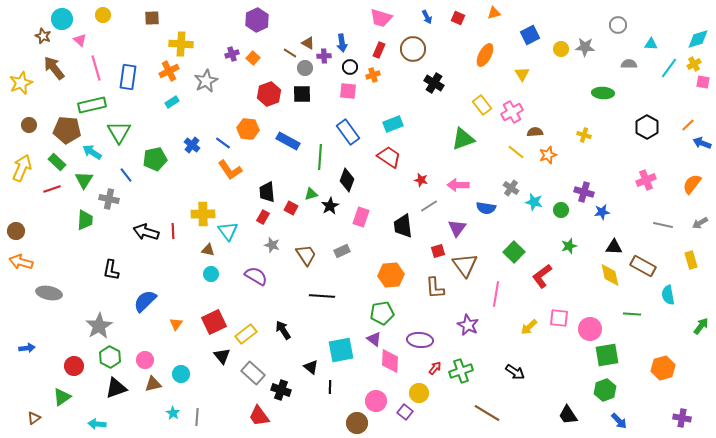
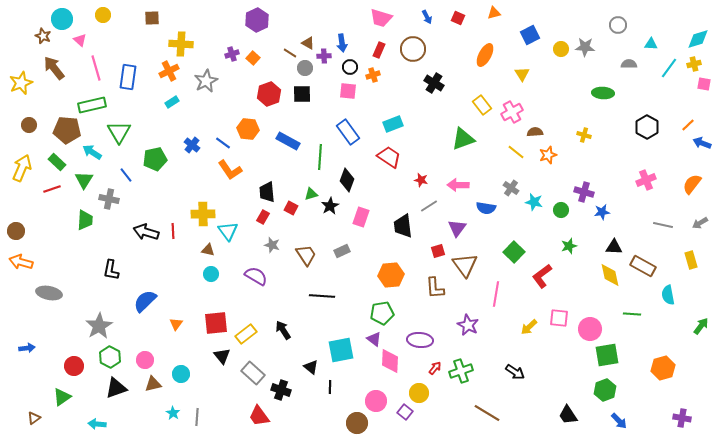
yellow cross at (694, 64): rotated 16 degrees clockwise
pink square at (703, 82): moved 1 px right, 2 px down
red square at (214, 322): moved 2 px right, 1 px down; rotated 20 degrees clockwise
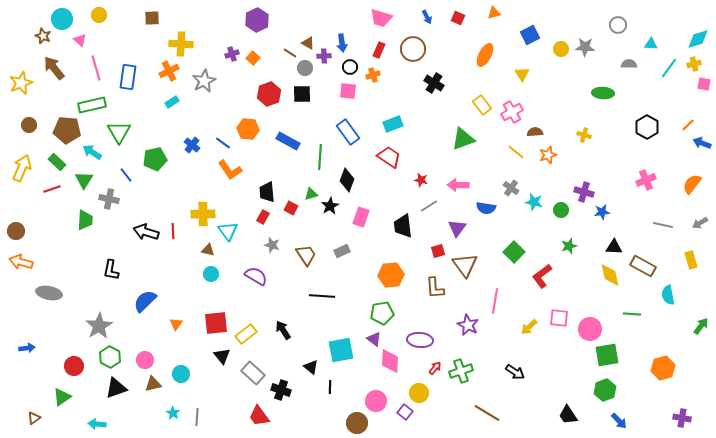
yellow circle at (103, 15): moved 4 px left
gray star at (206, 81): moved 2 px left
pink line at (496, 294): moved 1 px left, 7 px down
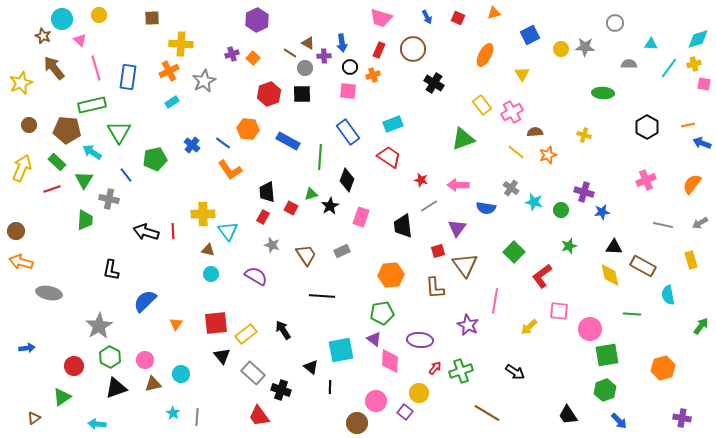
gray circle at (618, 25): moved 3 px left, 2 px up
orange line at (688, 125): rotated 32 degrees clockwise
pink square at (559, 318): moved 7 px up
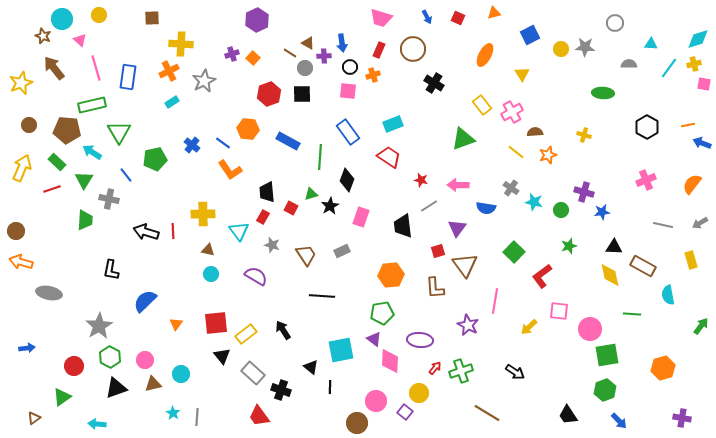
cyan triangle at (228, 231): moved 11 px right
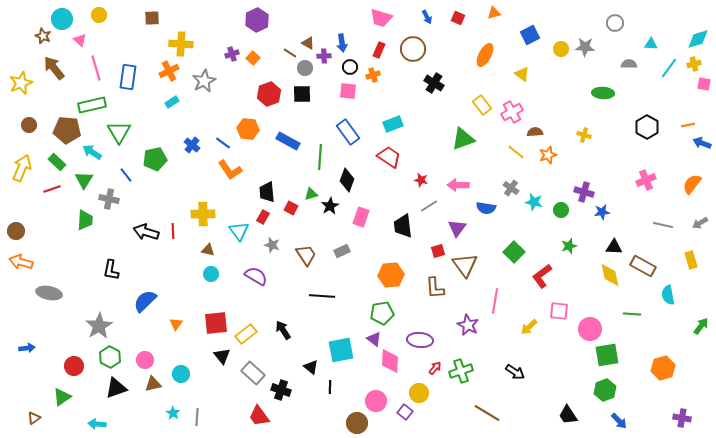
yellow triangle at (522, 74): rotated 21 degrees counterclockwise
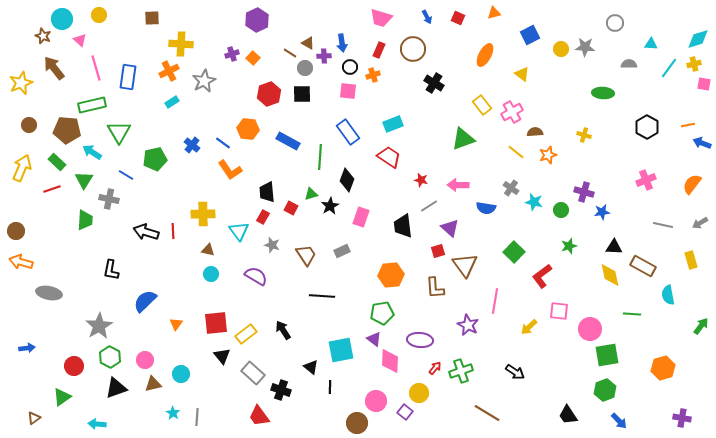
blue line at (126, 175): rotated 21 degrees counterclockwise
purple triangle at (457, 228): moved 7 px left; rotated 24 degrees counterclockwise
